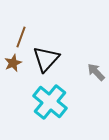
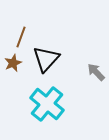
cyan cross: moved 3 px left, 2 px down
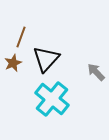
cyan cross: moved 5 px right, 5 px up
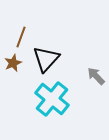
gray arrow: moved 4 px down
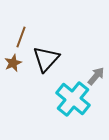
gray arrow: rotated 84 degrees clockwise
cyan cross: moved 21 px right
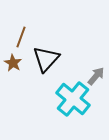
brown star: rotated 18 degrees counterclockwise
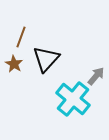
brown star: moved 1 px right, 1 px down
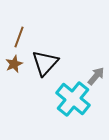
brown line: moved 2 px left
black triangle: moved 1 px left, 4 px down
brown star: rotated 18 degrees clockwise
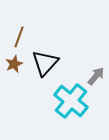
cyan cross: moved 2 px left, 2 px down
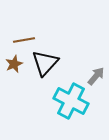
brown line: moved 5 px right, 3 px down; rotated 60 degrees clockwise
cyan cross: rotated 12 degrees counterclockwise
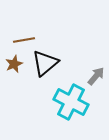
black triangle: rotated 8 degrees clockwise
cyan cross: moved 1 px down
